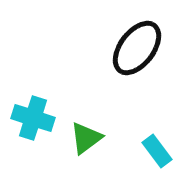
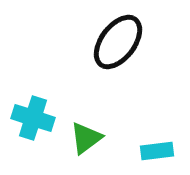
black ellipse: moved 19 px left, 6 px up
cyan rectangle: rotated 60 degrees counterclockwise
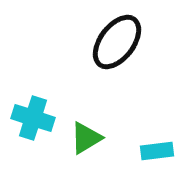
black ellipse: moved 1 px left
green triangle: rotated 6 degrees clockwise
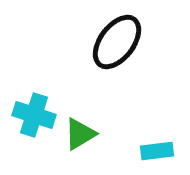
cyan cross: moved 1 px right, 3 px up
green triangle: moved 6 px left, 4 px up
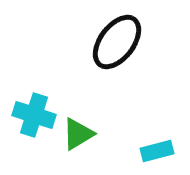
green triangle: moved 2 px left
cyan rectangle: rotated 8 degrees counterclockwise
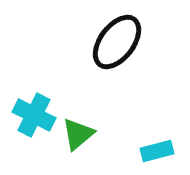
cyan cross: rotated 9 degrees clockwise
green triangle: rotated 9 degrees counterclockwise
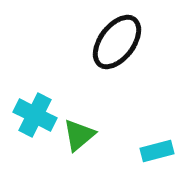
cyan cross: moved 1 px right
green triangle: moved 1 px right, 1 px down
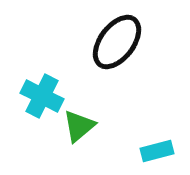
cyan cross: moved 7 px right, 19 px up
green triangle: moved 9 px up
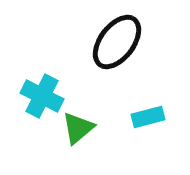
green triangle: moved 1 px left, 2 px down
cyan rectangle: moved 9 px left, 34 px up
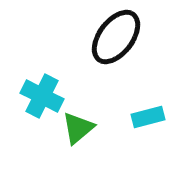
black ellipse: moved 1 px left, 5 px up
